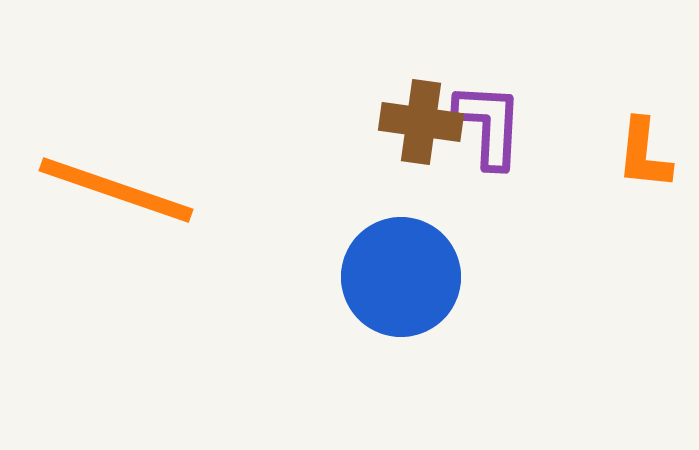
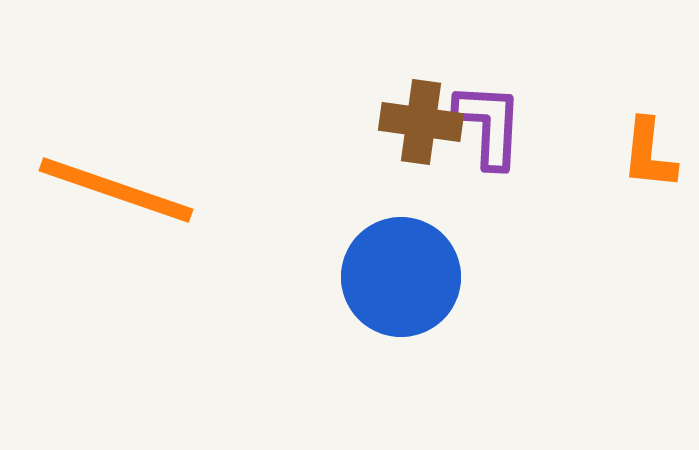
orange L-shape: moved 5 px right
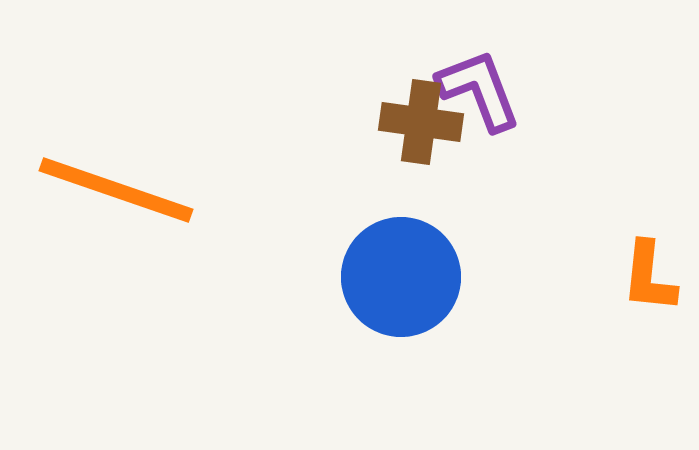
purple L-shape: moved 10 px left, 35 px up; rotated 24 degrees counterclockwise
orange L-shape: moved 123 px down
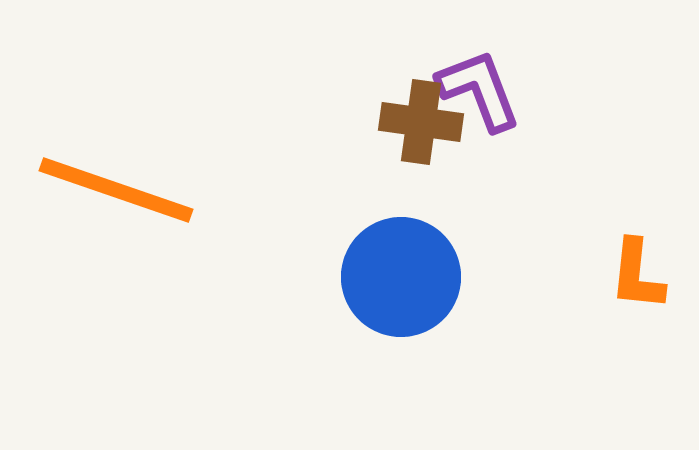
orange L-shape: moved 12 px left, 2 px up
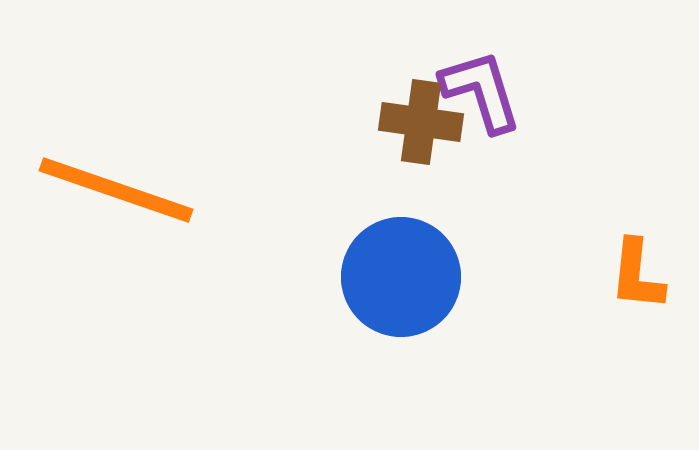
purple L-shape: moved 2 px right, 1 px down; rotated 4 degrees clockwise
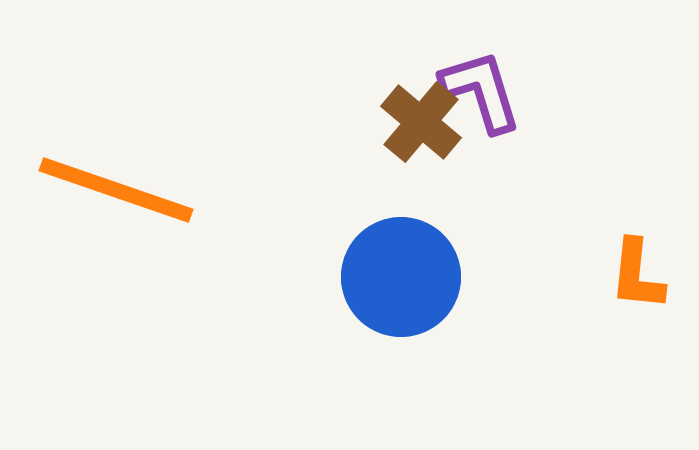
brown cross: rotated 32 degrees clockwise
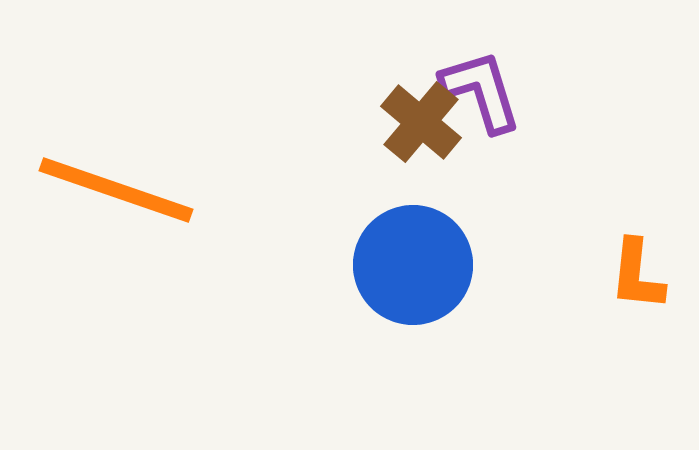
blue circle: moved 12 px right, 12 px up
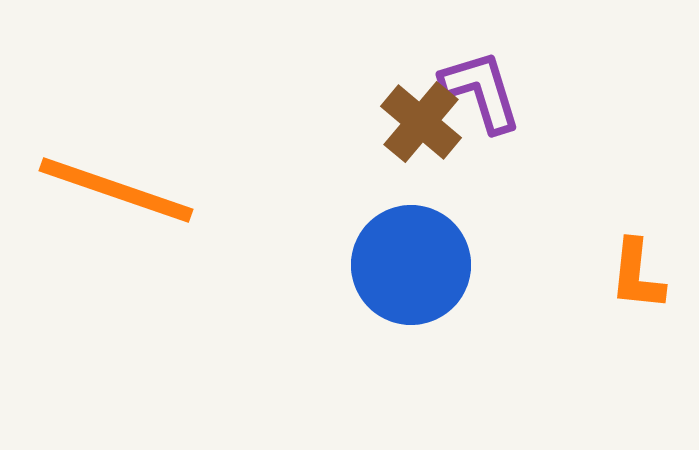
blue circle: moved 2 px left
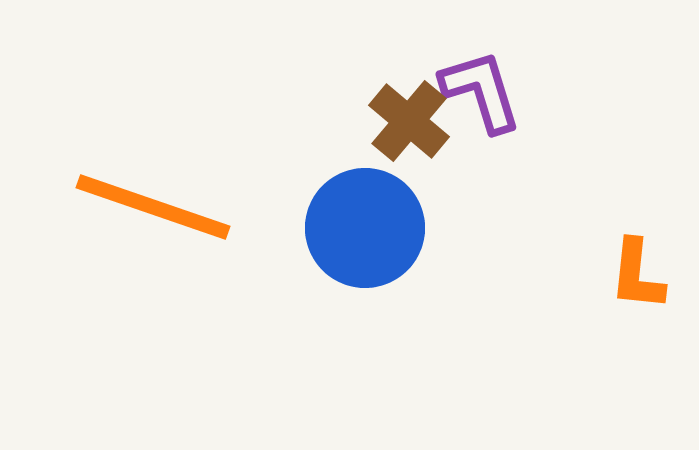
brown cross: moved 12 px left, 1 px up
orange line: moved 37 px right, 17 px down
blue circle: moved 46 px left, 37 px up
